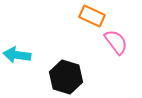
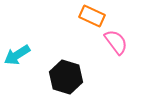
cyan arrow: rotated 40 degrees counterclockwise
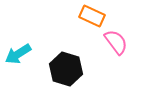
cyan arrow: moved 1 px right, 1 px up
black hexagon: moved 8 px up
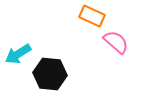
pink semicircle: rotated 12 degrees counterclockwise
black hexagon: moved 16 px left, 5 px down; rotated 12 degrees counterclockwise
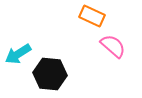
pink semicircle: moved 3 px left, 4 px down
